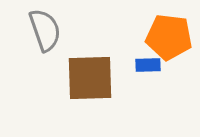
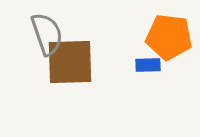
gray semicircle: moved 2 px right, 4 px down
brown square: moved 20 px left, 16 px up
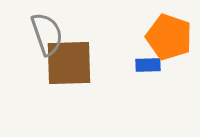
orange pentagon: rotated 12 degrees clockwise
brown square: moved 1 px left, 1 px down
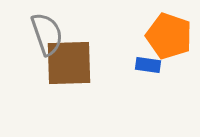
orange pentagon: moved 1 px up
blue rectangle: rotated 10 degrees clockwise
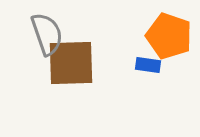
brown square: moved 2 px right
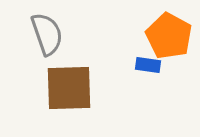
orange pentagon: rotated 9 degrees clockwise
brown square: moved 2 px left, 25 px down
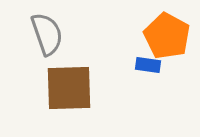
orange pentagon: moved 2 px left
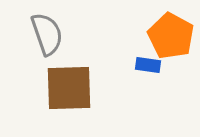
orange pentagon: moved 4 px right
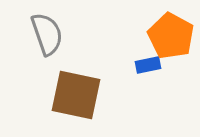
blue rectangle: rotated 20 degrees counterclockwise
brown square: moved 7 px right, 7 px down; rotated 14 degrees clockwise
